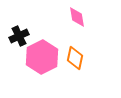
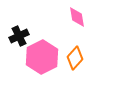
orange diamond: rotated 30 degrees clockwise
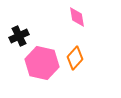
pink hexagon: moved 6 px down; rotated 20 degrees counterclockwise
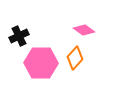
pink diamond: moved 7 px right, 13 px down; rotated 45 degrees counterclockwise
pink hexagon: moved 1 px left; rotated 12 degrees counterclockwise
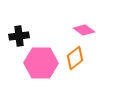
black cross: rotated 18 degrees clockwise
orange diamond: rotated 10 degrees clockwise
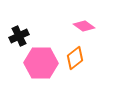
pink diamond: moved 4 px up
black cross: rotated 18 degrees counterclockwise
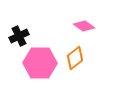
pink hexagon: moved 1 px left
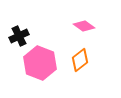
orange diamond: moved 5 px right, 2 px down
pink hexagon: rotated 20 degrees clockwise
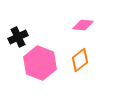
pink diamond: moved 1 px left, 1 px up; rotated 30 degrees counterclockwise
black cross: moved 1 px left, 1 px down
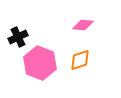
orange diamond: rotated 20 degrees clockwise
